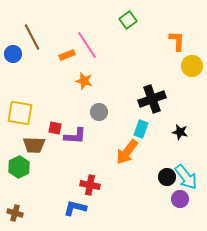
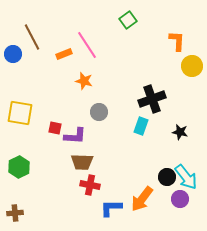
orange rectangle: moved 3 px left, 1 px up
cyan rectangle: moved 3 px up
brown trapezoid: moved 48 px right, 17 px down
orange arrow: moved 15 px right, 47 px down
blue L-shape: moved 36 px right; rotated 15 degrees counterclockwise
brown cross: rotated 21 degrees counterclockwise
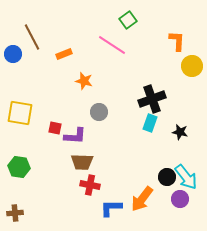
pink line: moved 25 px right; rotated 24 degrees counterclockwise
cyan rectangle: moved 9 px right, 3 px up
green hexagon: rotated 25 degrees counterclockwise
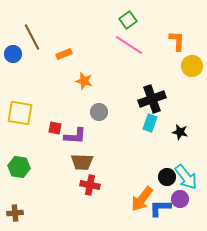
pink line: moved 17 px right
blue L-shape: moved 49 px right
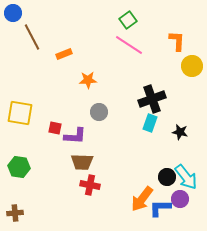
blue circle: moved 41 px up
orange star: moved 4 px right, 1 px up; rotated 18 degrees counterclockwise
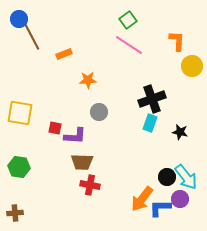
blue circle: moved 6 px right, 6 px down
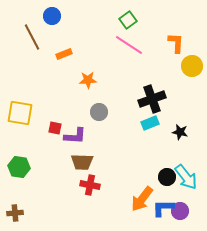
blue circle: moved 33 px right, 3 px up
orange L-shape: moved 1 px left, 2 px down
cyan rectangle: rotated 48 degrees clockwise
purple circle: moved 12 px down
blue L-shape: moved 3 px right
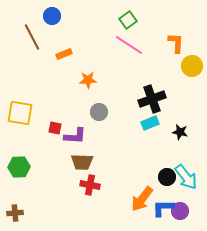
green hexagon: rotated 10 degrees counterclockwise
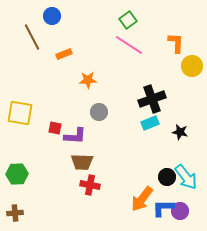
green hexagon: moved 2 px left, 7 px down
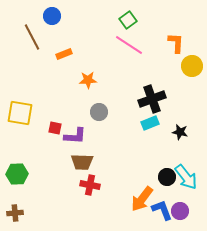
blue L-shape: moved 1 px left, 2 px down; rotated 70 degrees clockwise
